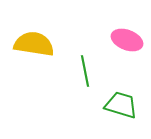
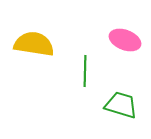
pink ellipse: moved 2 px left
green line: rotated 12 degrees clockwise
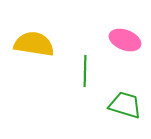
green trapezoid: moved 4 px right
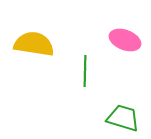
green trapezoid: moved 2 px left, 13 px down
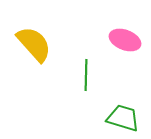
yellow semicircle: rotated 39 degrees clockwise
green line: moved 1 px right, 4 px down
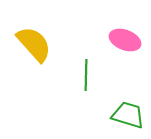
green trapezoid: moved 5 px right, 3 px up
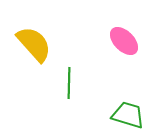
pink ellipse: moved 1 px left, 1 px down; rotated 24 degrees clockwise
green line: moved 17 px left, 8 px down
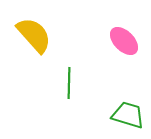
yellow semicircle: moved 9 px up
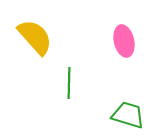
yellow semicircle: moved 1 px right, 2 px down
pink ellipse: rotated 32 degrees clockwise
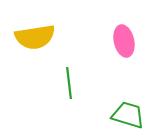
yellow semicircle: rotated 123 degrees clockwise
green line: rotated 8 degrees counterclockwise
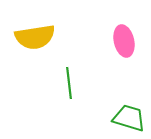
green trapezoid: moved 1 px right, 3 px down
